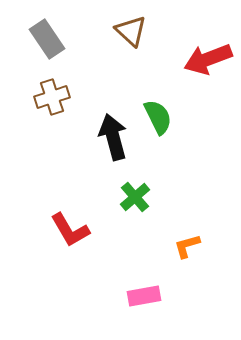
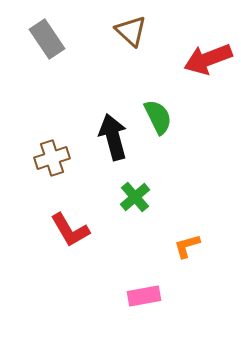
brown cross: moved 61 px down
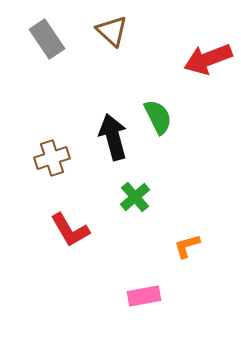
brown triangle: moved 19 px left
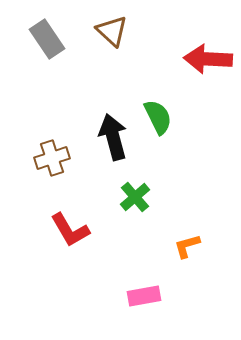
red arrow: rotated 24 degrees clockwise
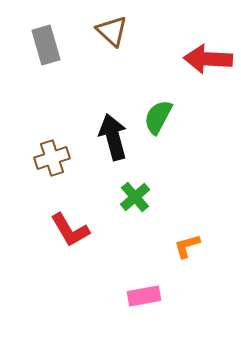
gray rectangle: moved 1 px left, 6 px down; rotated 18 degrees clockwise
green semicircle: rotated 126 degrees counterclockwise
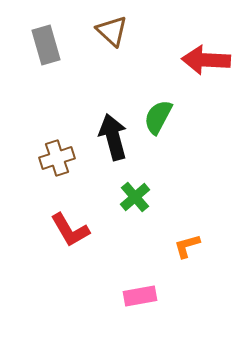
red arrow: moved 2 px left, 1 px down
brown cross: moved 5 px right
pink rectangle: moved 4 px left
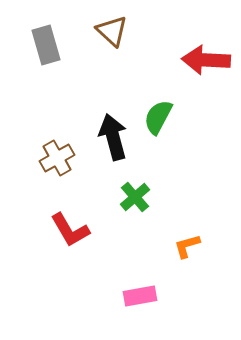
brown cross: rotated 12 degrees counterclockwise
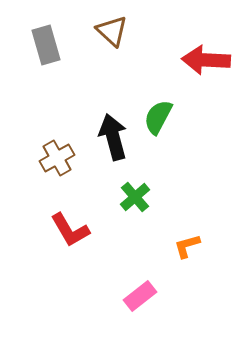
pink rectangle: rotated 28 degrees counterclockwise
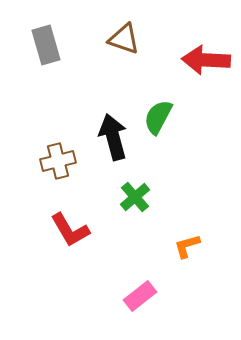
brown triangle: moved 12 px right, 8 px down; rotated 24 degrees counterclockwise
brown cross: moved 1 px right, 3 px down; rotated 16 degrees clockwise
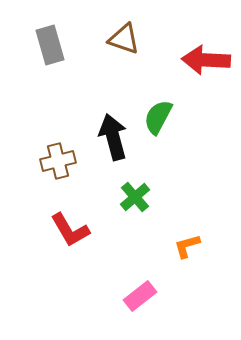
gray rectangle: moved 4 px right
